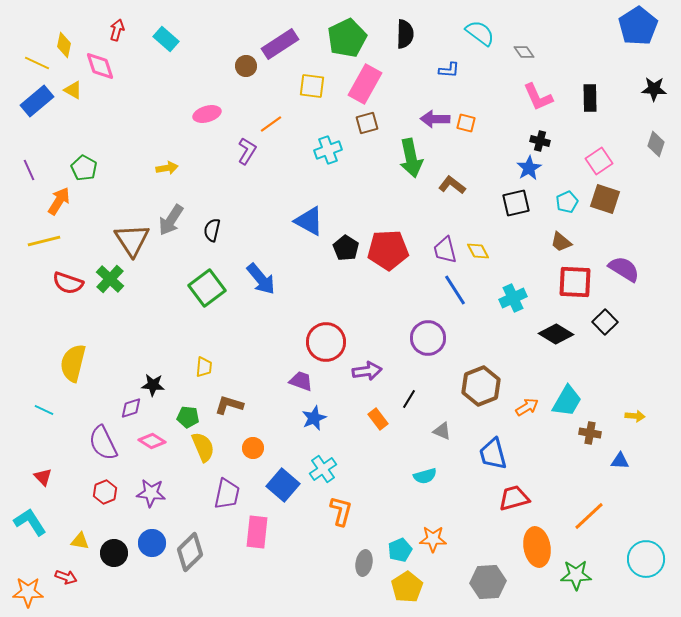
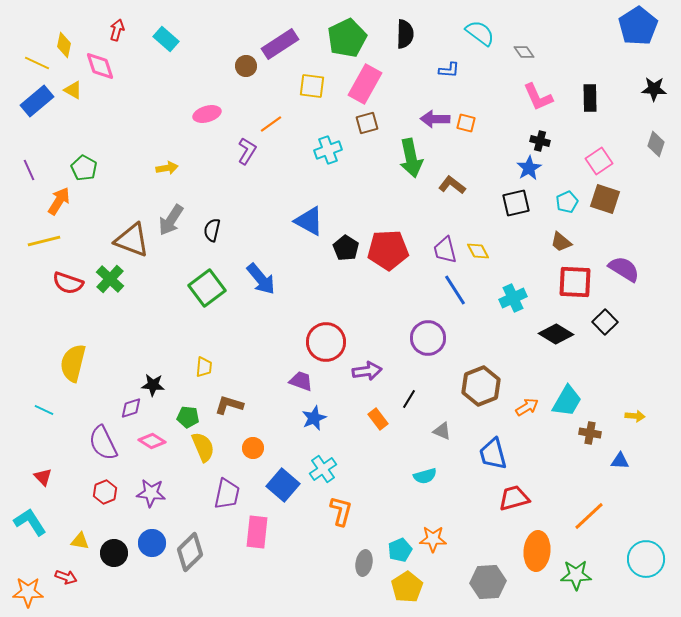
brown triangle at (132, 240): rotated 36 degrees counterclockwise
orange ellipse at (537, 547): moved 4 px down; rotated 15 degrees clockwise
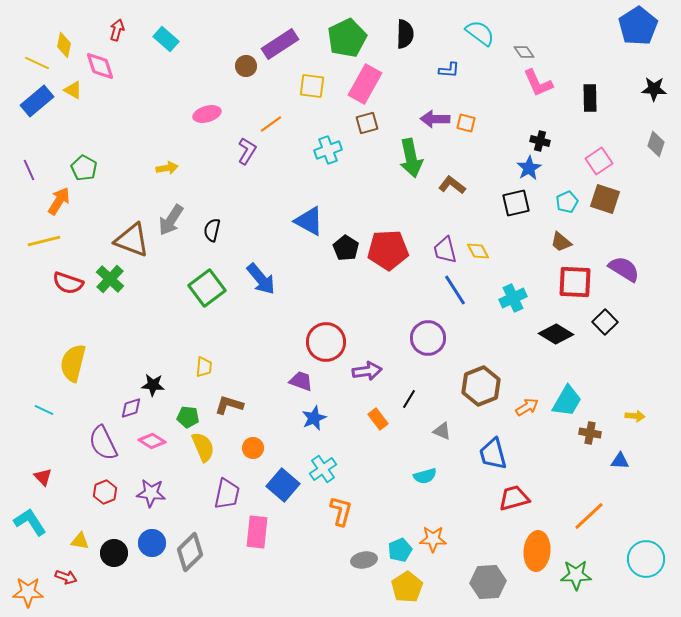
pink L-shape at (538, 97): moved 14 px up
gray ellipse at (364, 563): moved 3 px up; rotated 70 degrees clockwise
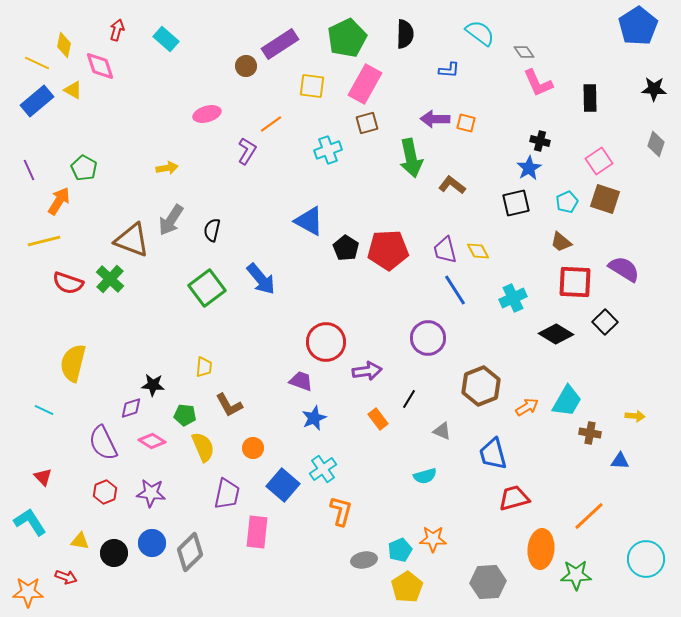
brown L-shape at (229, 405): rotated 136 degrees counterclockwise
green pentagon at (188, 417): moved 3 px left, 2 px up
orange ellipse at (537, 551): moved 4 px right, 2 px up
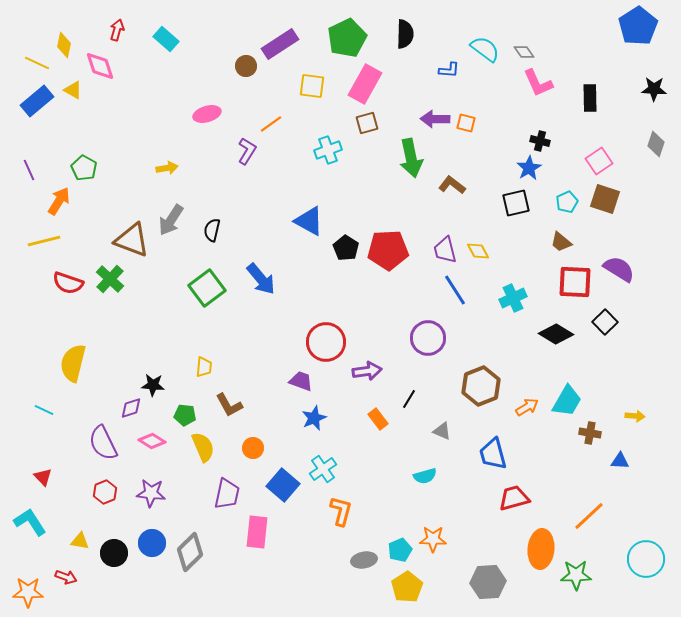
cyan semicircle at (480, 33): moved 5 px right, 16 px down
purple semicircle at (624, 269): moved 5 px left
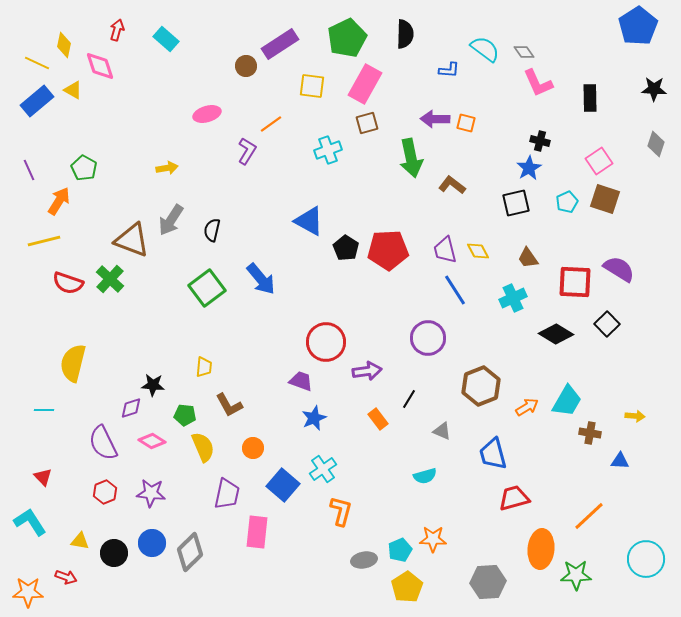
brown trapezoid at (561, 242): moved 33 px left, 16 px down; rotated 15 degrees clockwise
black square at (605, 322): moved 2 px right, 2 px down
cyan line at (44, 410): rotated 24 degrees counterclockwise
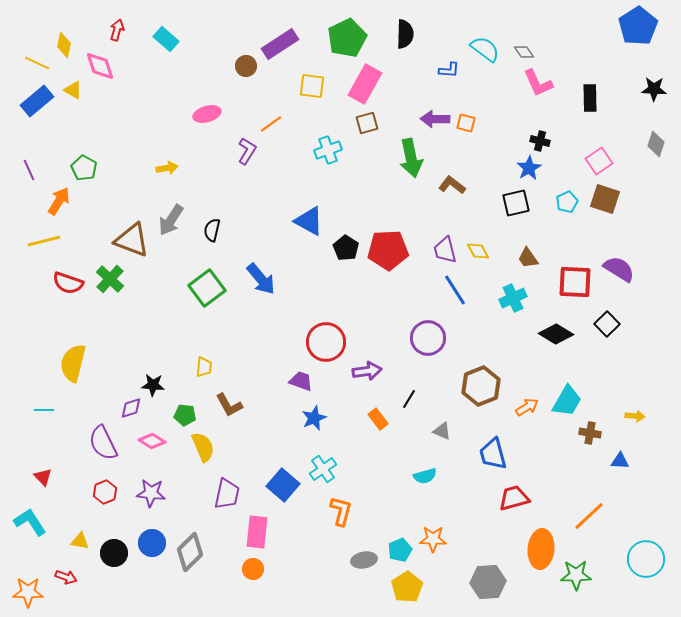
orange circle at (253, 448): moved 121 px down
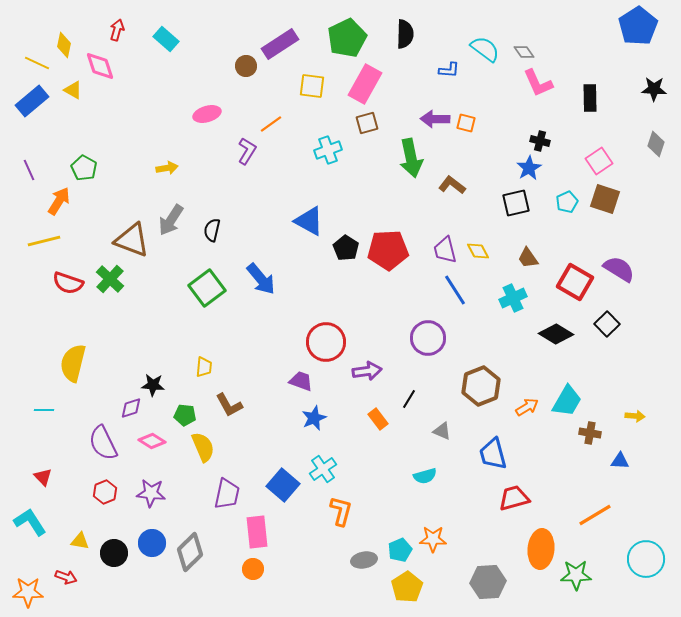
blue rectangle at (37, 101): moved 5 px left
red square at (575, 282): rotated 27 degrees clockwise
orange line at (589, 516): moved 6 px right, 1 px up; rotated 12 degrees clockwise
pink rectangle at (257, 532): rotated 12 degrees counterclockwise
